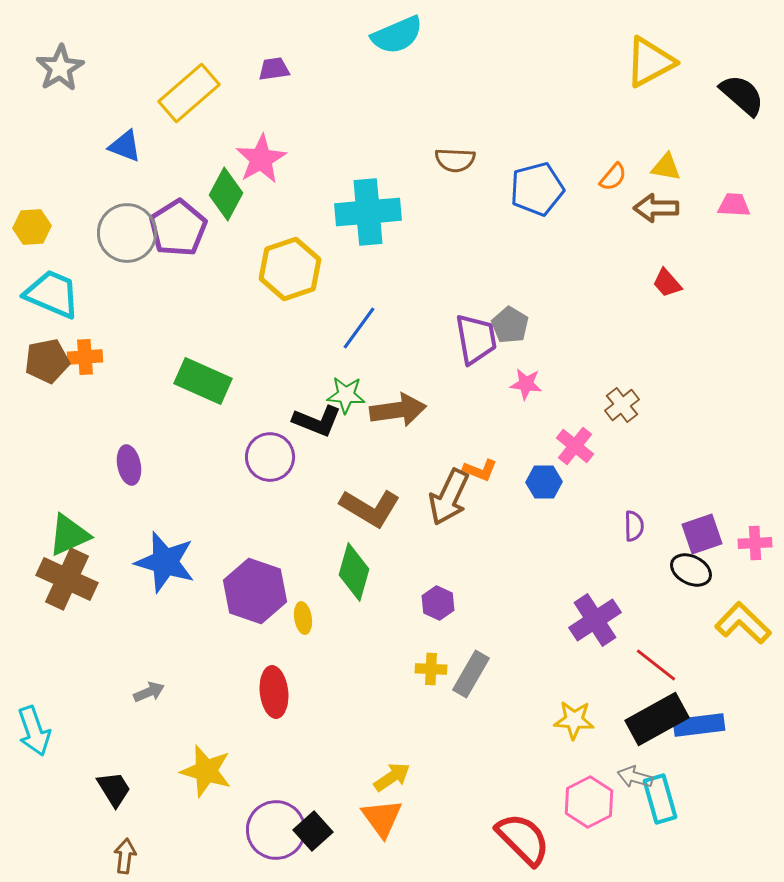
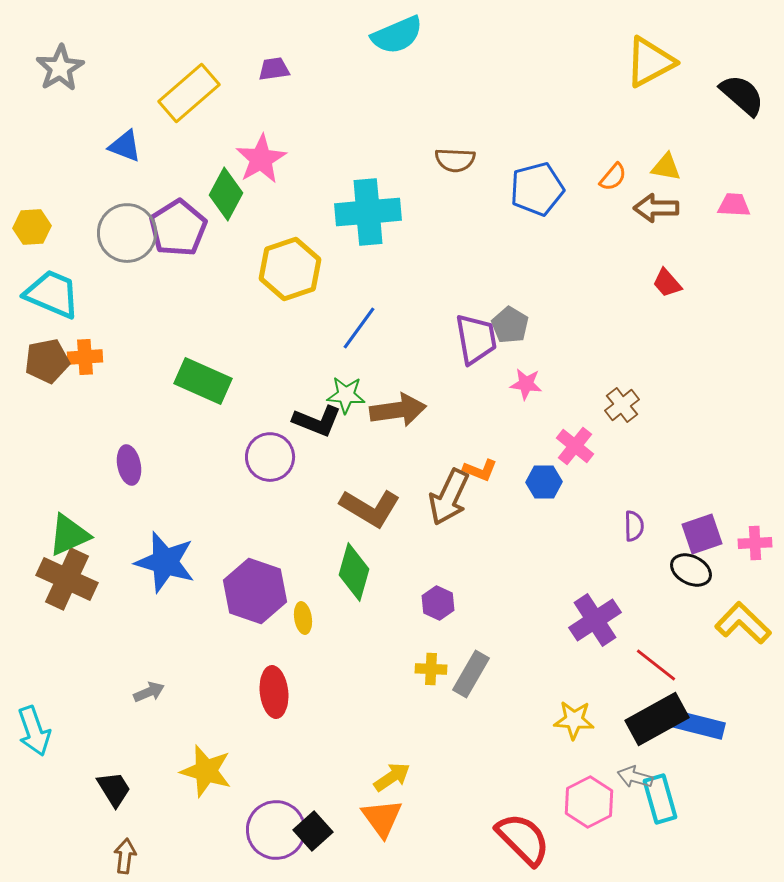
blue rectangle at (699, 725): rotated 21 degrees clockwise
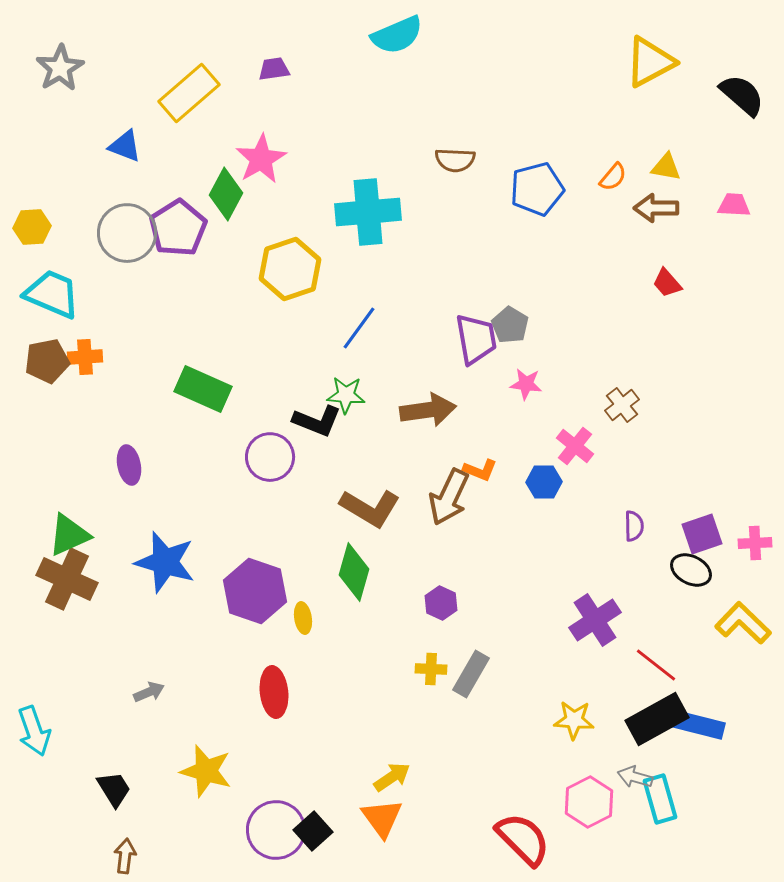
green rectangle at (203, 381): moved 8 px down
brown arrow at (398, 410): moved 30 px right
purple hexagon at (438, 603): moved 3 px right
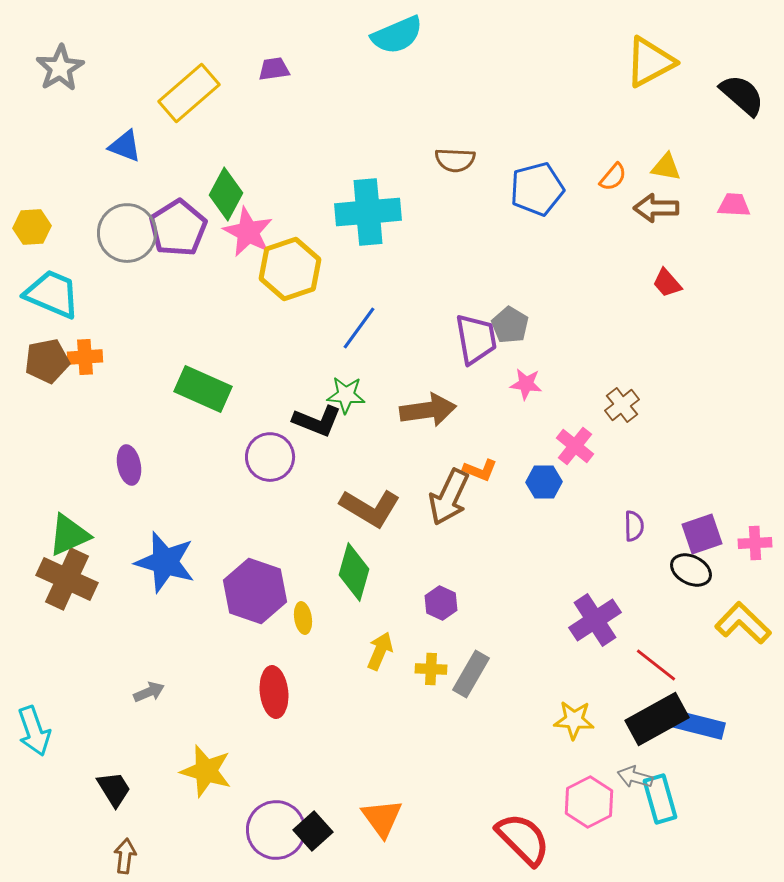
pink star at (261, 159): moved 13 px left, 73 px down; rotated 15 degrees counterclockwise
yellow arrow at (392, 777): moved 12 px left, 126 px up; rotated 33 degrees counterclockwise
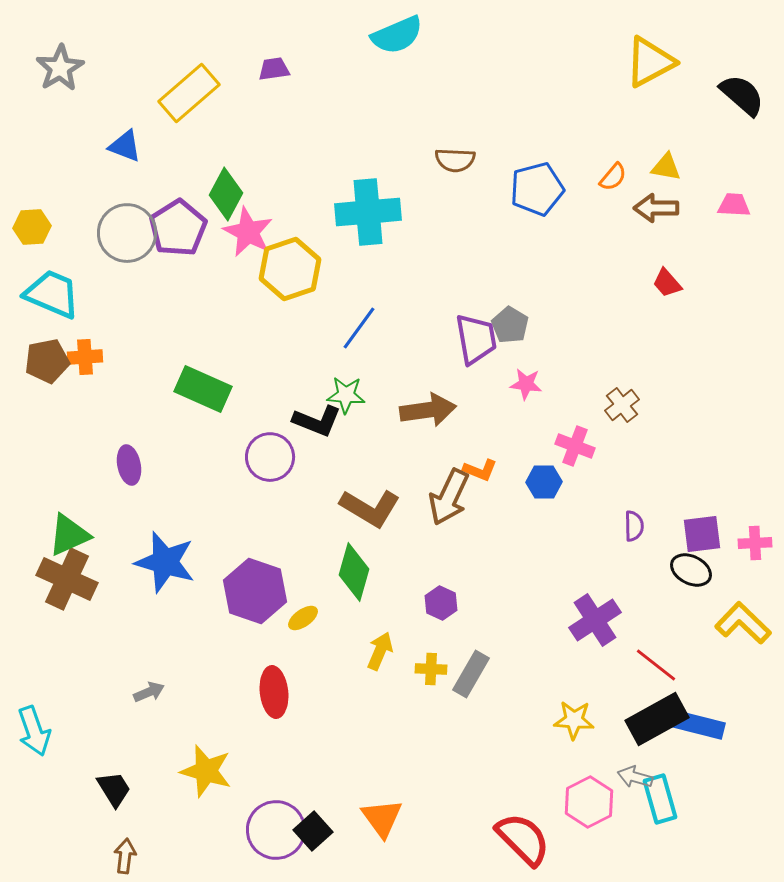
pink cross at (575, 446): rotated 18 degrees counterclockwise
purple square at (702, 534): rotated 12 degrees clockwise
yellow ellipse at (303, 618): rotated 64 degrees clockwise
